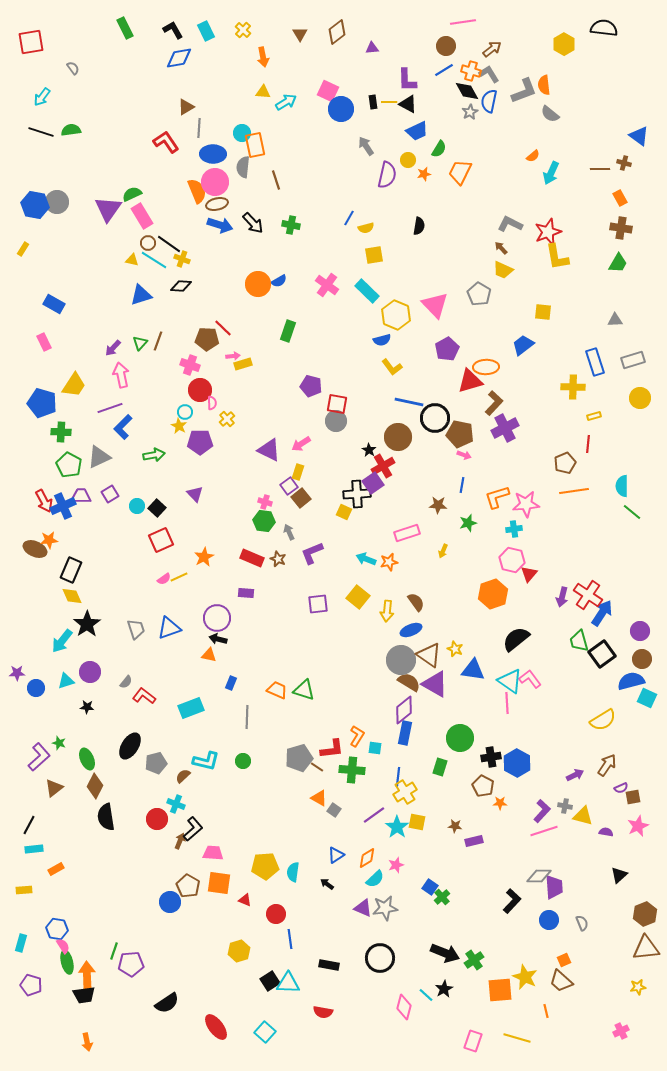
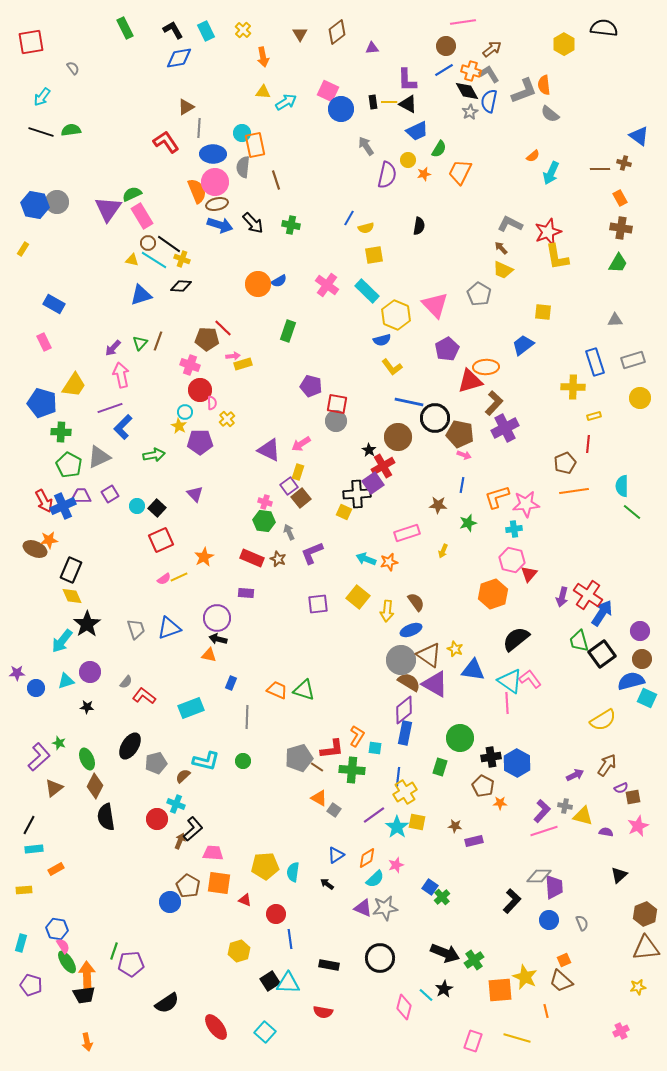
green ellipse at (67, 962): rotated 20 degrees counterclockwise
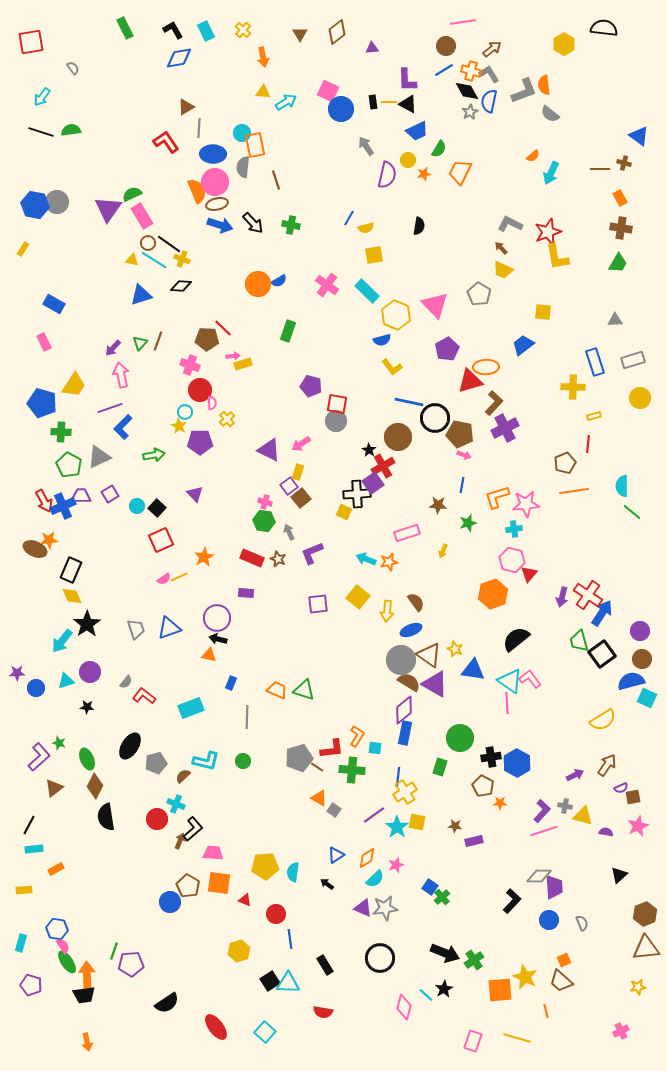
black rectangle at (329, 965): moved 4 px left; rotated 48 degrees clockwise
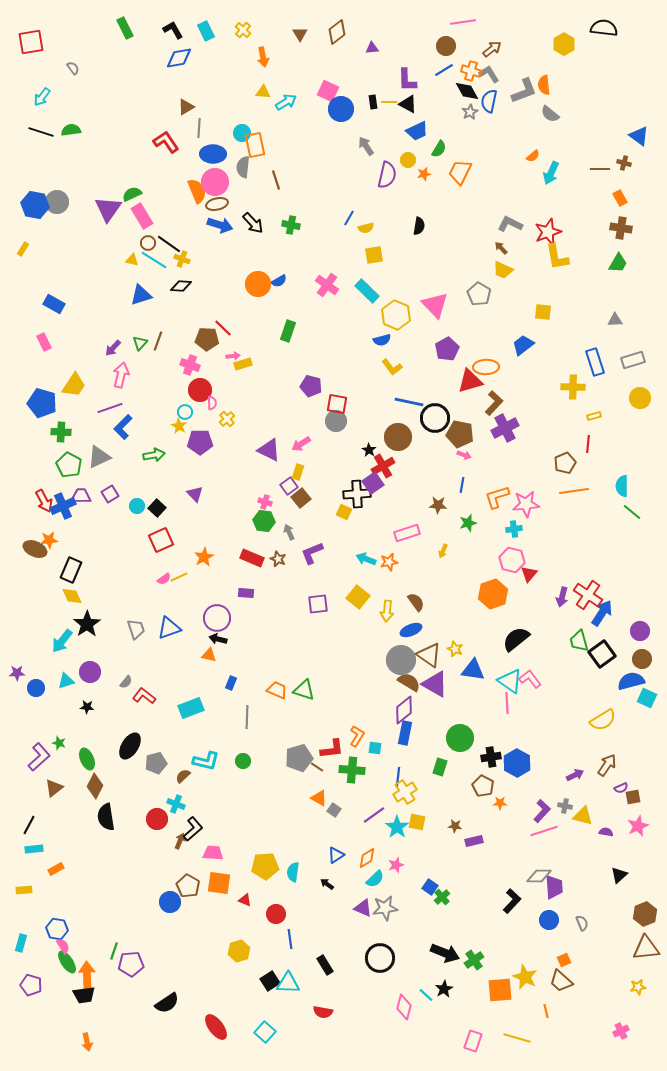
pink arrow at (121, 375): rotated 25 degrees clockwise
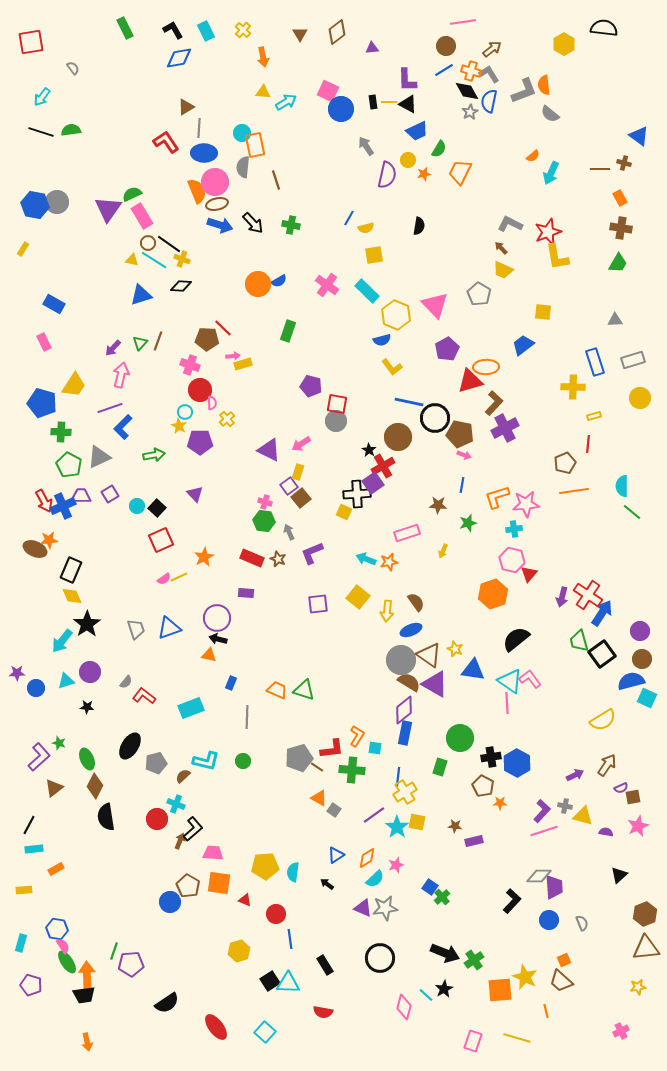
blue ellipse at (213, 154): moved 9 px left, 1 px up
